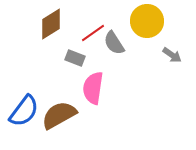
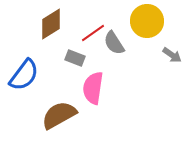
blue semicircle: moved 36 px up
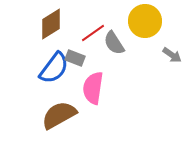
yellow circle: moved 2 px left
blue semicircle: moved 30 px right, 7 px up
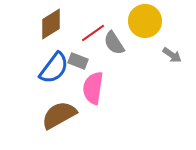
gray rectangle: moved 3 px right, 3 px down
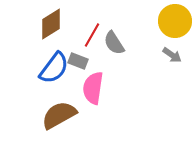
yellow circle: moved 30 px right
red line: moved 1 px left, 2 px down; rotated 25 degrees counterclockwise
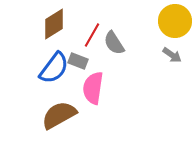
brown diamond: moved 3 px right
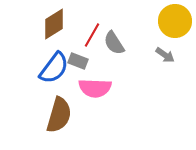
gray arrow: moved 7 px left
pink semicircle: moved 2 px right; rotated 96 degrees counterclockwise
brown semicircle: rotated 135 degrees clockwise
